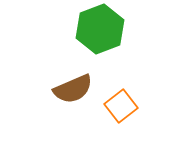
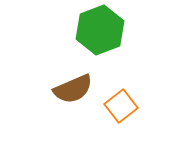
green hexagon: moved 1 px down
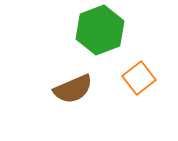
orange square: moved 18 px right, 28 px up
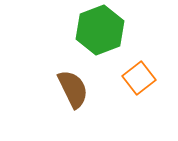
brown semicircle: rotated 93 degrees counterclockwise
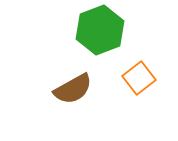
brown semicircle: rotated 87 degrees clockwise
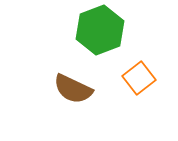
brown semicircle: rotated 54 degrees clockwise
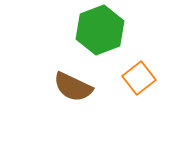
brown semicircle: moved 2 px up
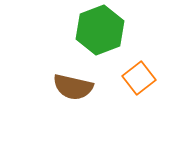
brown semicircle: rotated 12 degrees counterclockwise
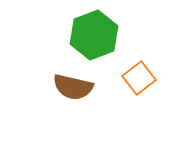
green hexagon: moved 6 px left, 5 px down
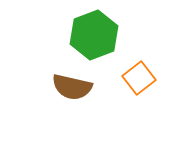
brown semicircle: moved 1 px left
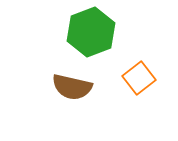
green hexagon: moved 3 px left, 3 px up
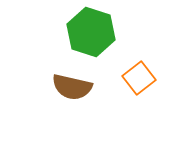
green hexagon: rotated 21 degrees counterclockwise
